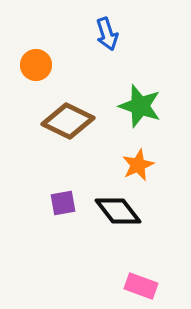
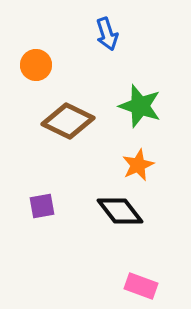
purple square: moved 21 px left, 3 px down
black diamond: moved 2 px right
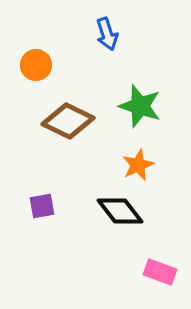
pink rectangle: moved 19 px right, 14 px up
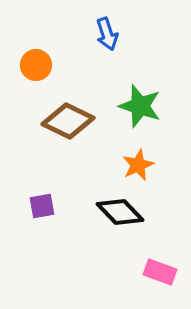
black diamond: moved 1 px down; rotated 6 degrees counterclockwise
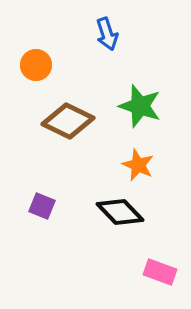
orange star: rotated 24 degrees counterclockwise
purple square: rotated 32 degrees clockwise
